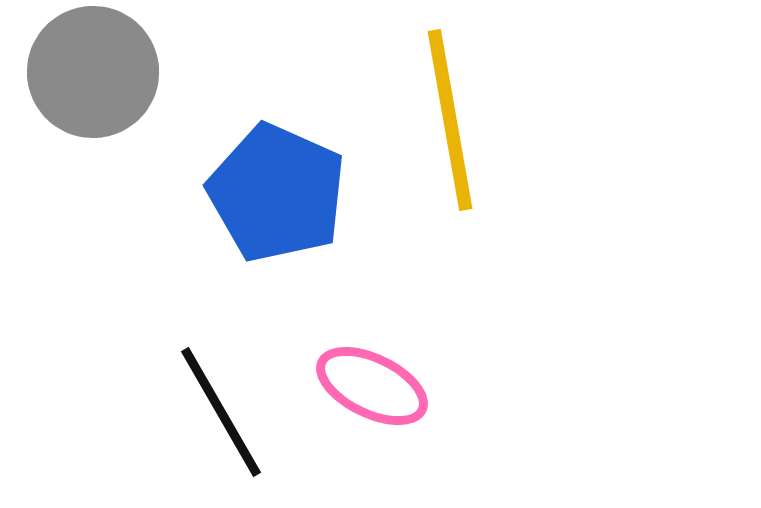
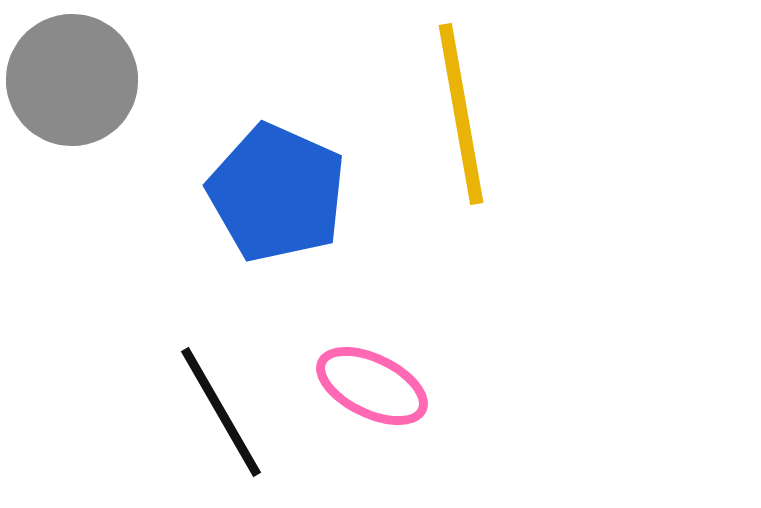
gray circle: moved 21 px left, 8 px down
yellow line: moved 11 px right, 6 px up
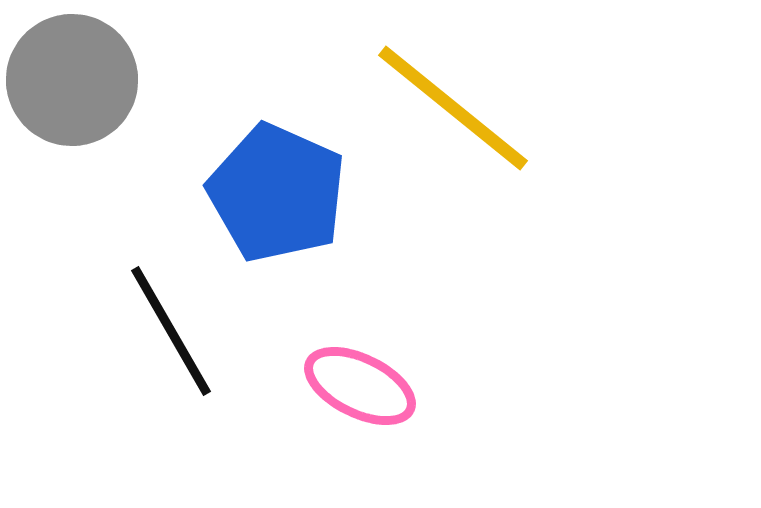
yellow line: moved 8 px left, 6 px up; rotated 41 degrees counterclockwise
pink ellipse: moved 12 px left
black line: moved 50 px left, 81 px up
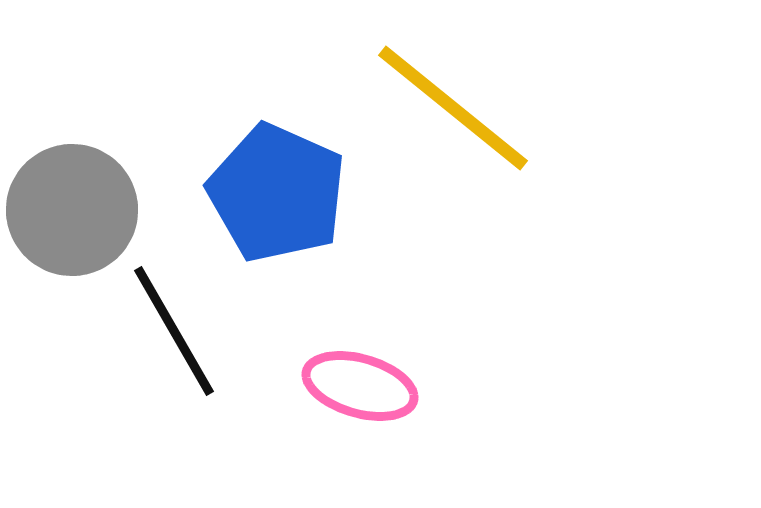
gray circle: moved 130 px down
black line: moved 3 px right
pink ellipse: rotated 10 degrees counterclockwise
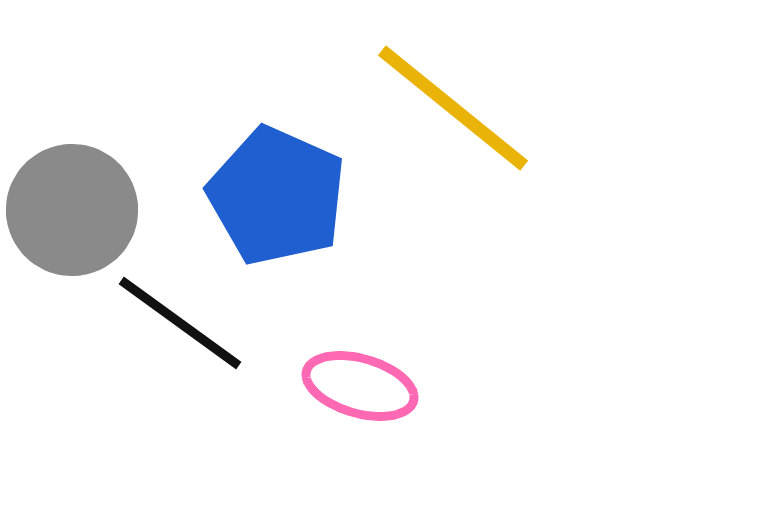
blue pentagon: moved 3 px down
black line: moved 6 px right, 8 px up; rotated 24 degrees counterclockwise
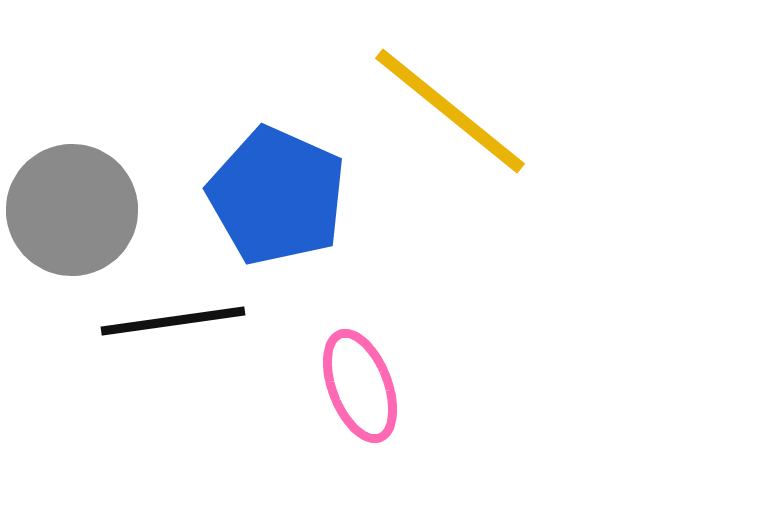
yellow line: moved 3 px left, 3 px down
black line: moved 7 px left, 2 px up; rotated 44 degrees counterclockwise
pink ellipse: rotated 53 degrees clockwise
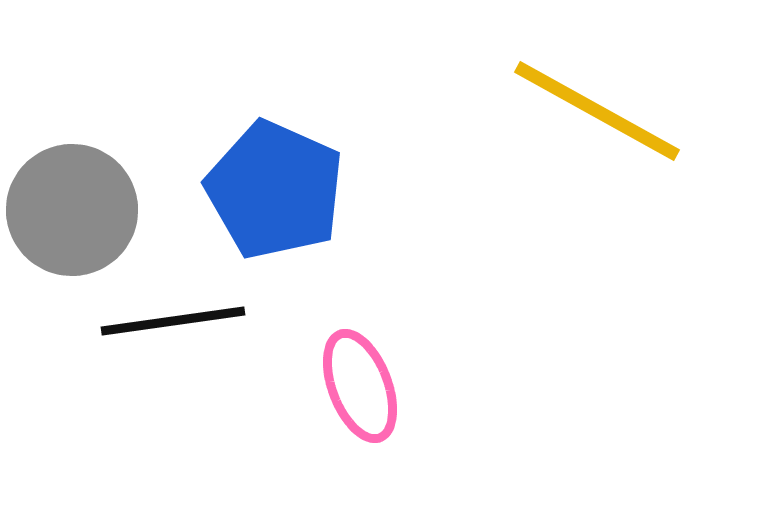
yellow line: moved 147 px right; rotated 10 degrees counterclockwise
blue pentagon: moved 2 px left, 6 px up
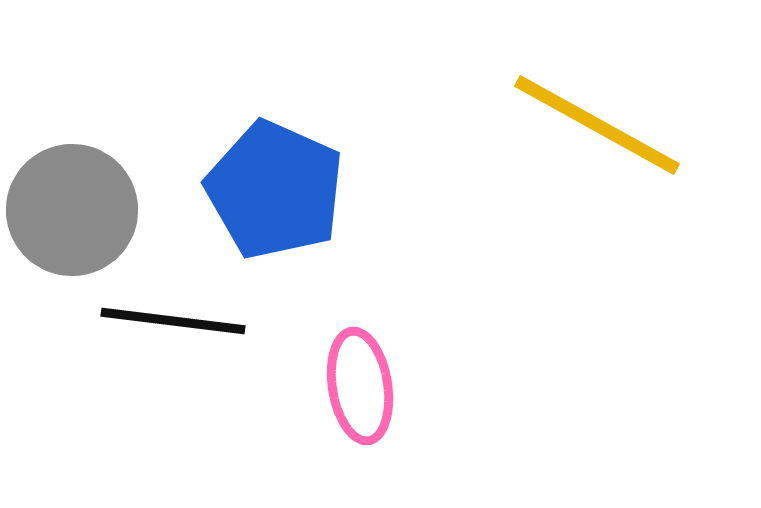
yellow line: moved 14 px down
black line: rotated 15 degrees clockwise
pink ellipse: rotated 12 degrees clockwise
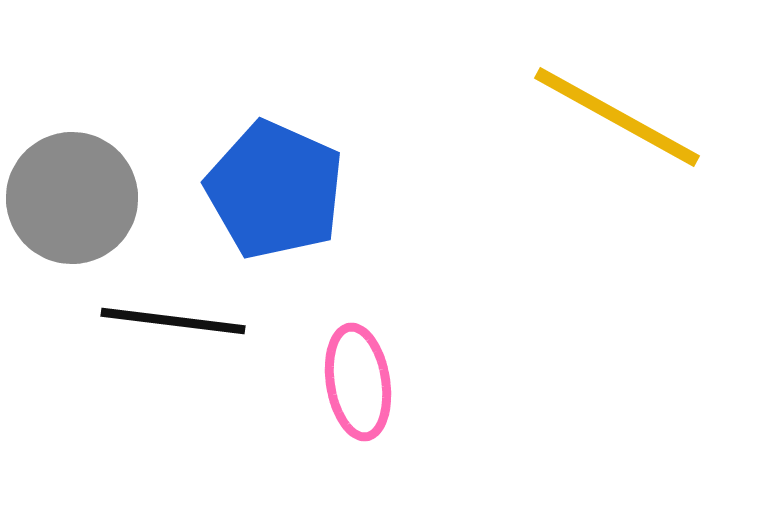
yellow line: moved 20 px right, 8 px up
gray circle: moved 12 px up
pink ellipse: moved 2 px left, 4 px up
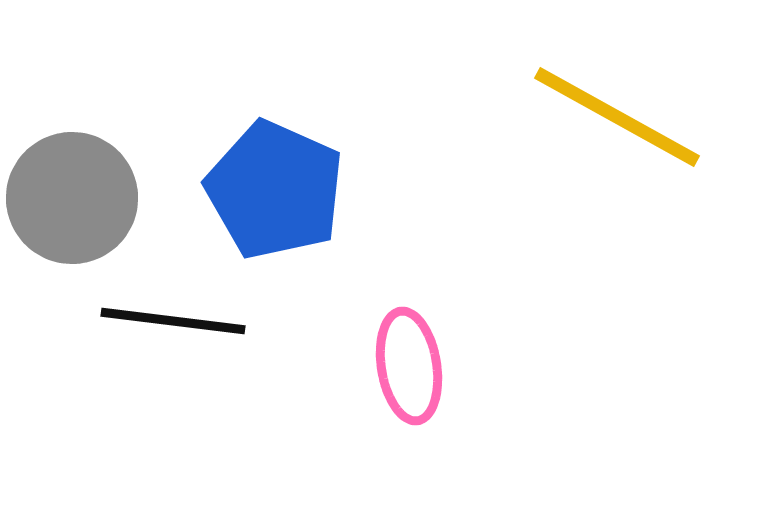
pink ellipse: moved 51 px right, 16 px up
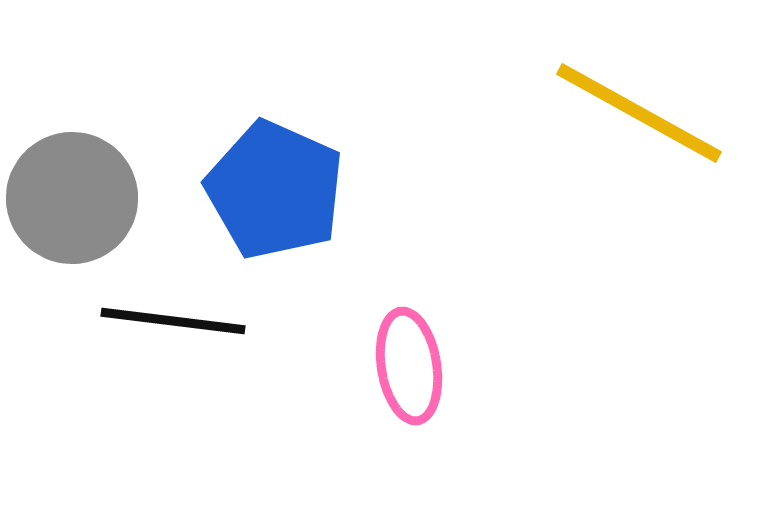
yellow line: moved 22 px right, 4 px up
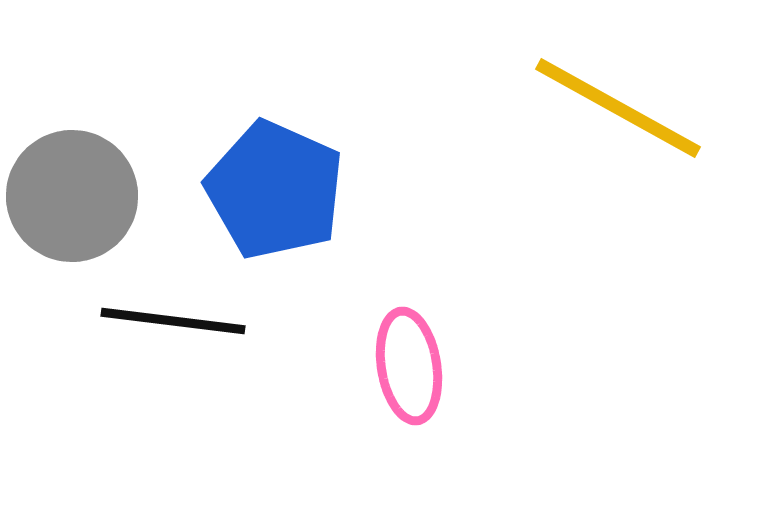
yellow line: moved 21 px left, 5 px up
gray circle: moved 2 px up
